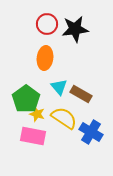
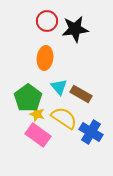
red circle: moved 3 px up
green pentagon: moved 2 px right, 1 px up
pink rectangle: moved 5 px right, 1 px up; rotated 25 degrees clockwise
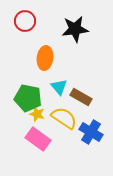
red circle: moved 22 px left
brown rectangle: moved 3 px down
green pentagon: rotated 24 degrees counterclockwise
pink rectangle: moved 4 px down
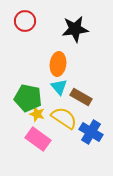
orange ellipse: moved 13 px right, 6 px down
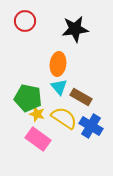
blue cross: moved 6 px up
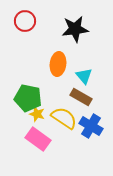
cyan triangle: moved 25 px right, 11 px up
